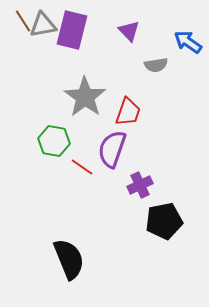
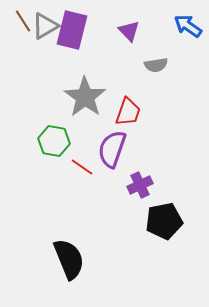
gray triangle: moved 2 px right, 1 px down; rotated 20 degrees counterclockwise
blue arrow: moved 16 px up
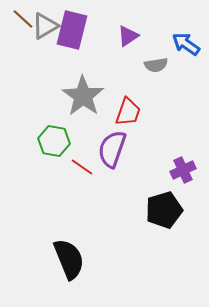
brown line: moved 2 px up; rotated 15 degrees counterclockwise
blue arrow: moved 2 px left, 18 px down
purple triangle: moved 1 px left, 5 px down; rotated 40 degrees clockwise
gray star: moved 2 px left, 1 px up
purple cross: moved 43 px right, 15 px up
black pentagon: moved 11 px up; rotated 6 degrees counterclockwise
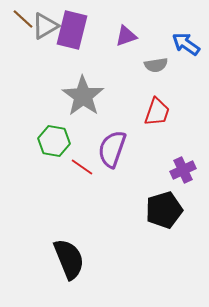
purple triangle: moved 2 px left; rotated 15 degrees clockwise
red trapezoid: moved 29 px right
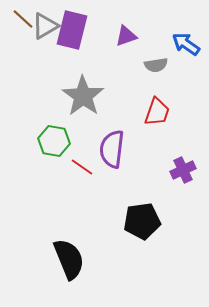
purple semicircle: rotated 12 degrees counterclockwise
black pentagon: moved 22 px left, 11 px down; rotated 9 degrees clockwise
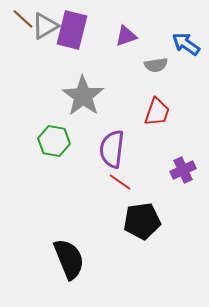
red line: moved 38 px right, 15 px down
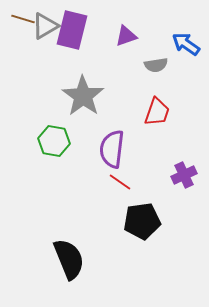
brown line: rotated 25 degrees counterclockwise
purple cross: moved 1 px right, 5 px down
